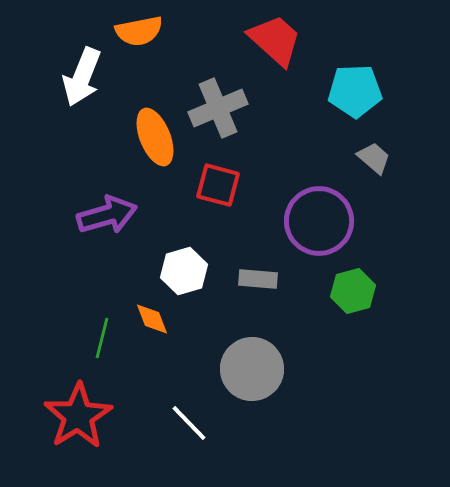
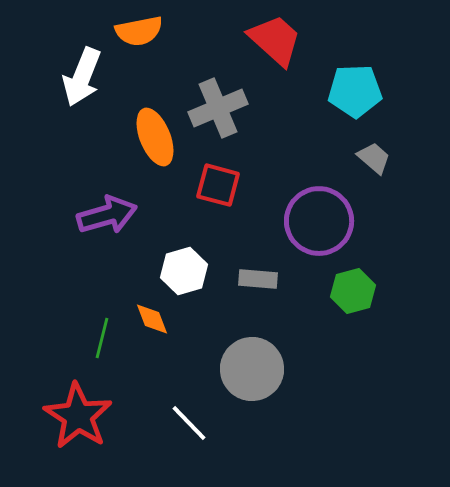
red star: rotated 8 degrees counterclockwise
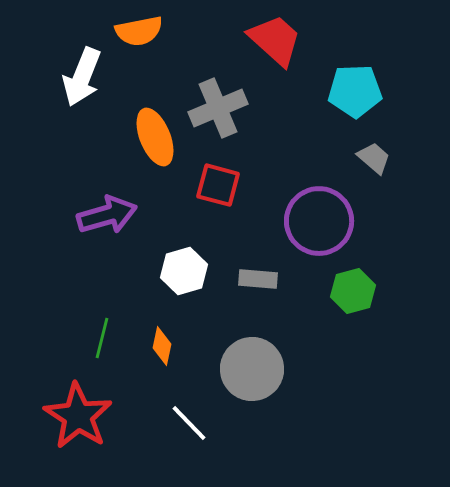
orange diamond: moved 10 px right, 27 px down; rotated 33 degrees clockwise
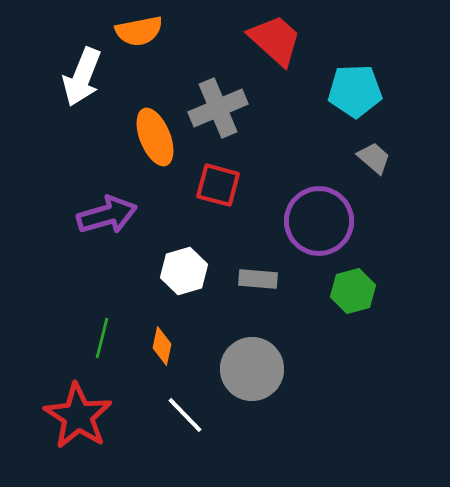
white line: moved 4 px left, 8 px up
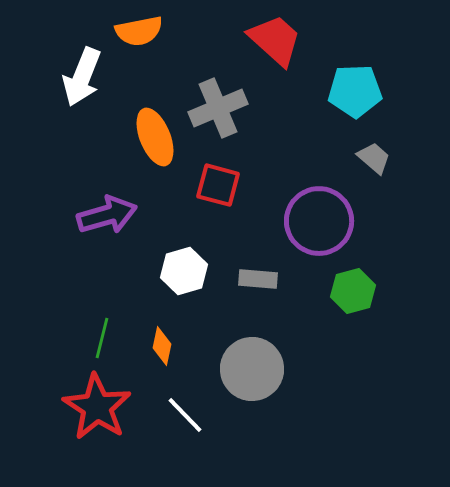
red star: moved 19 px right, 9 px up
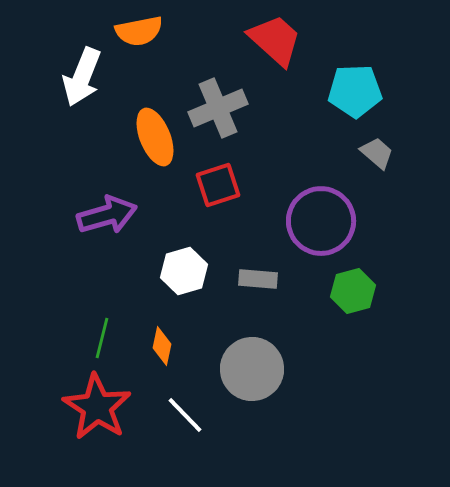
gray trapezoid: moved 3 px right, 5 px up
red square: rotated 33 degrees counterclockwise
purple circle: moved 2 px right
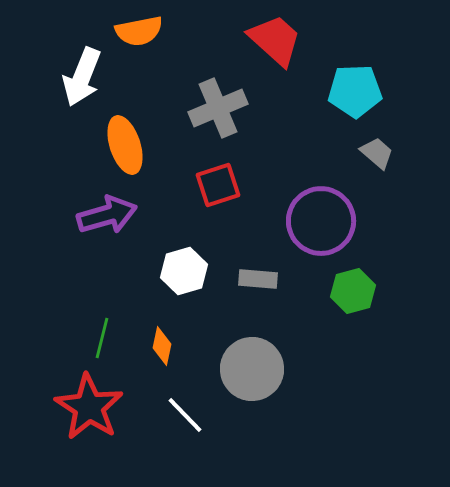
orange ellipse: moved 30 px left, 8 px down; rotated 4 degrees clockwise
red star: moved 8 px left
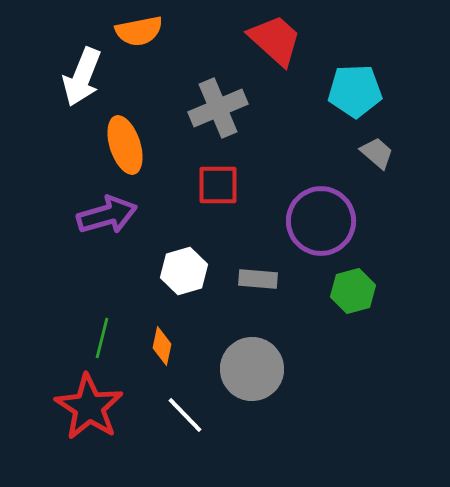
red square: rotated 18 degrees clockwise
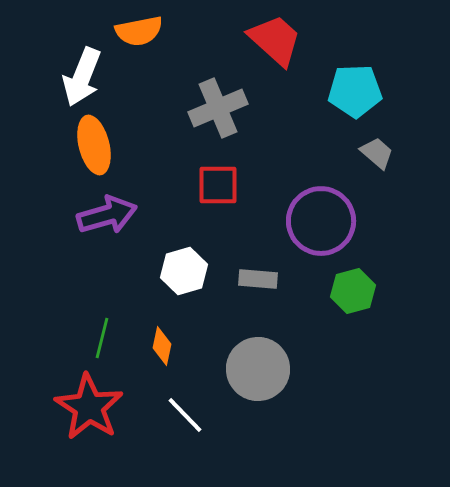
orange ellipse: moved 31 px left; rotated 4 degrees clockwise
gray circle: moved 6 px right
